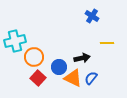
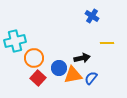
orange circle: moved 1 px down
blue circle: moved 1 px down
orange triangle: moved 3 px up; rotated 36 degrees counterclockwise
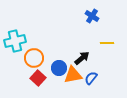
black arrow: rotated 28 degrees counterclockwise
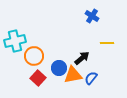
orange circle: moved 2 px up
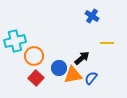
red square: moved 2 px left
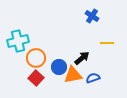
cyan cross: moved 3 px right
orange circle: moved 2 px right, 2 px down
blue circle: moved 1 px up
blue semicircle: moved 2 px right; rotated 32 degrees clockwise
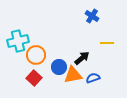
orange circle: moved 3 px up
red square: moved 2 px left
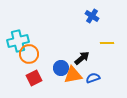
orange circle: moved 7 px left, 1 px up
blue circle: moved 2 px right, 1 px down
red square: rotated 21 degrees clockwise
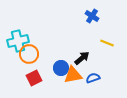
yellow line: rotated 24 degrees clockwise
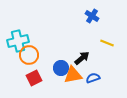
orange circle: moved 1 px down
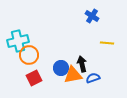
yellow line: rotated 16 degrees counterclockwise
black arrow: moved 6 px down; rotated 63 degrees counterclockwise
